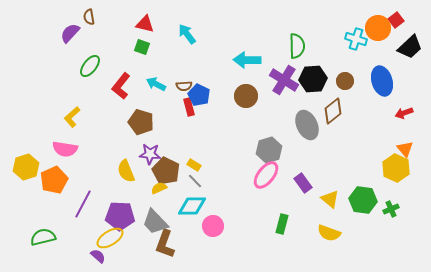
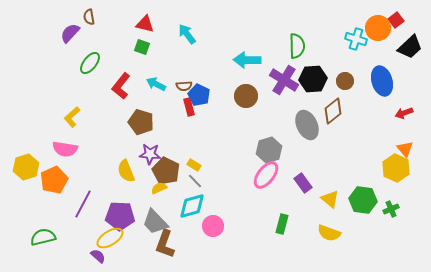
green ellipse at (90, 66): moved 3 px up
cyan diamond at (192, 206): rotated 16 degrees counterclockwise
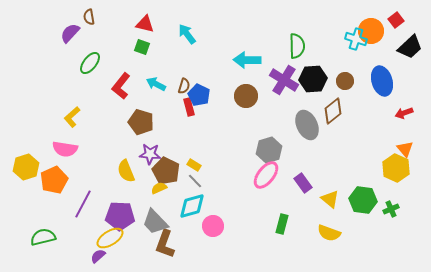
orange circle at (378, 28): moved 7 px left, 3 px down
brown semicircle at (184, 86): rotated 70 degrees counterclockwise
purple semicircle at (98, 256): rotated 84 degrees counterclockwise
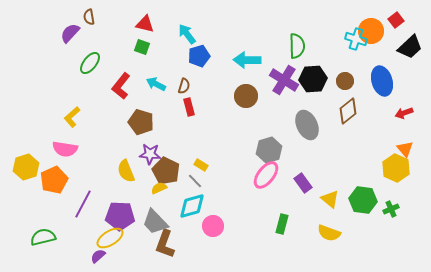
blue pentagon at (199, 95): moved 39 px up; rotated 30 degrees clockwise
brown diamond at (333, 111): moved 15 px right
yellow rectangle at (194, 165): moved 7 px right
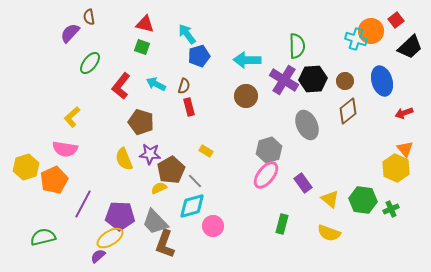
yellow rectangle at (201, 165): moved 5 px right, 14 px up
yellow semicircle at (126, 171): moved 2 px left, 12 px up
brown pentagon at (166, 171): moved 5 px right, 1 px up; rotated 16 degrees clockwise
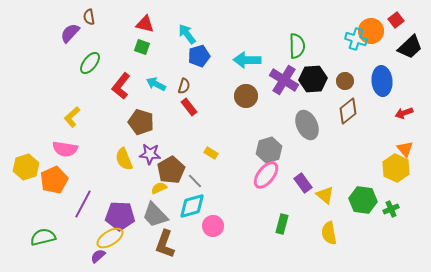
blue ellipse at (382, 81): rotated 12 degrees clockwise
red rectangle at (189, 107): rotated 24 degrees counterclockwise
yellow rectangle at (206, 151): moved 5 px right, 2 px down
yellow triangle at (330, 199): moved 5 px left, 4 px up
gray trapezoid at (155, 222): moved 7 px up
yellow semicircle at (329, 233): rotated 60 degrees clockwise
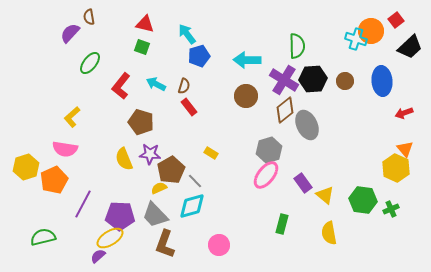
brown diamond at (348, 111): moved 63 px left, 1 px up
pink circle at (213, 226): moved 6 px right, 19 px down
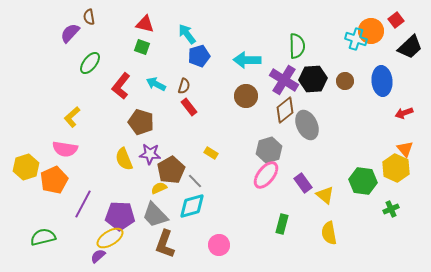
green hexagon at (363, 200): moved 19 px up
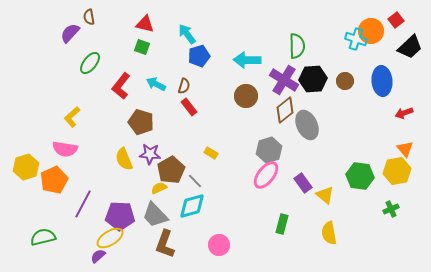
yellow hexagon at (396, 168): moved 1 px right, 3 px down; rotated 24 degrees clockwise
green hexagon at (363, 181): moved 3 px left, 5 px up
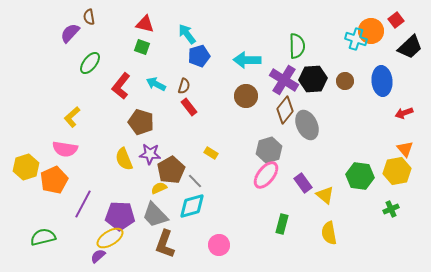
brown diamond at (285, 110): rotated 12 degrees counterclockwise
